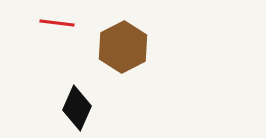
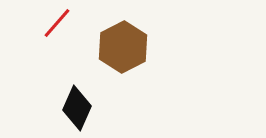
red line: rotated 56 degrees counterclockwise
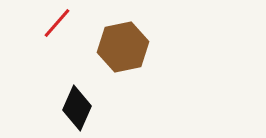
brown hexagon: rotated 15 degrees clockwise
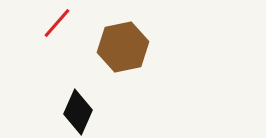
black diamond: moved 1 px right, 4 px down
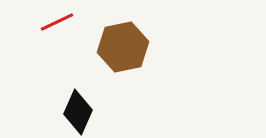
red line: moved 1 px up; rotated 24 degrees clockwise
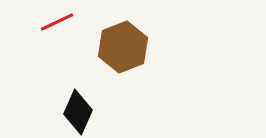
brown hexagon: rotated 9 degrees counterclockwise
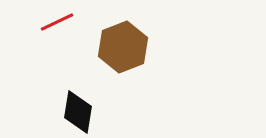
black diamond: rotated 15 degrees counterclockwise
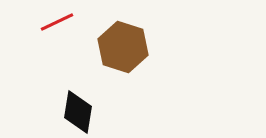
brown hexagon: rotated 21 degrees counterclockwise
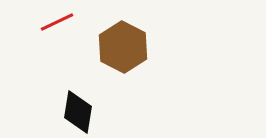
brown hexagon: rotated 9 degrees clockwise
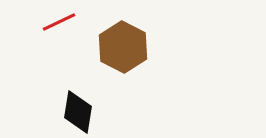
red line: moved 2 px right
